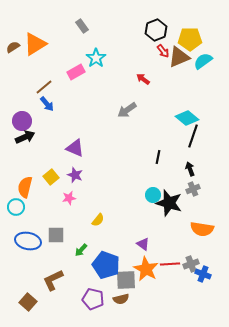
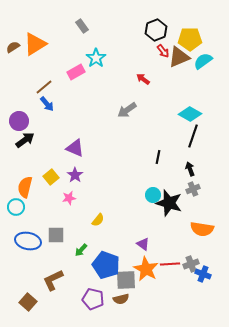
cyan diamond at (187, 118): moved 3 px right, 4 px up; rotated 10 degrees counterclockwise
purple circle at (22, 121): moved 3 px left
black arrow at (25, 137): moved 3 px down; rotated 12 degrees counterclockwise
purple star at (75, 175): rotated 14 degrees clockwise
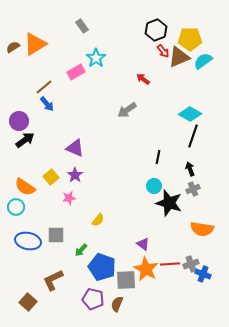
orange semicircle at (25, 187): rotated 70 degrees counterclockwise
cyan circle at (153, 195): moved 1 px right, 9 px up
blue pentagon at (106, 265): moved 4 px left, 2 px down
brown semicircle at (121, 299): moved 4 px left, 5 px down; rotated 126 degrees clockwise
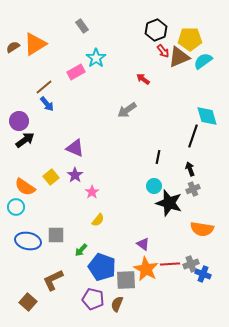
cyan diamond at (190, 114): moved 17 px right, 2 px down; rotated 45 degrees clockwise
pink star at (69, 198): moved 23 px right, 6 px up; rotated 24 degrees counterclockwise
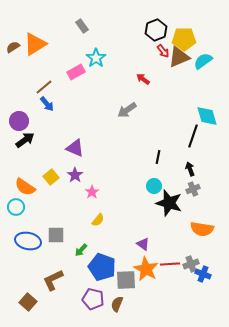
yellow pentagon at (190, 39): moved 6 px left
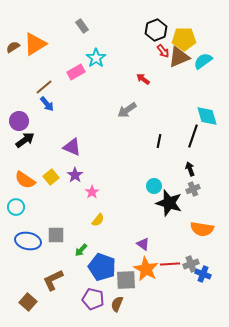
purple triangle at (75, 148): moved 3 px left, 1 px up
black line at (158, 157): moved 1 px right, 16 px up
orange semicircle at (25, 187): moved 7 px up
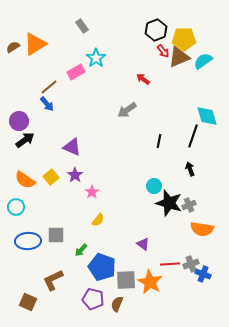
brown line at (44, 87): moved 5 px right
gray cross at (193, 189): moved 4 px left, 16 px down
blue ellipse at (28, 241): rotated 15 degrees counterclockwise
orange star at (146, 269): moved 4 px right, 13 px down
brown square at (28, 302): rotated 18 degrees counterclockwise
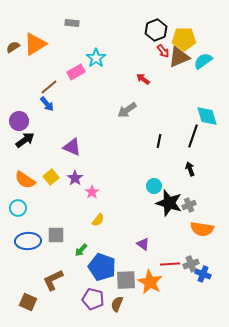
gray rectangle at (82, 26): moved 10 px left, 3 px up; rotated 48 degrees counterclockwise
purple star at (75, 175): moved 3 px down
cyan circle at (16, 207): moved 2 px right, 1 px down
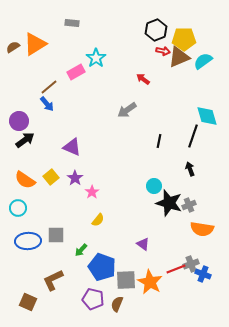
red arrow at (163, 51): rotated 40 degrees counterclockwise
red line at (170, 264): moved 6 px right, 5 px down; rotated 18 degrees counterclockwise
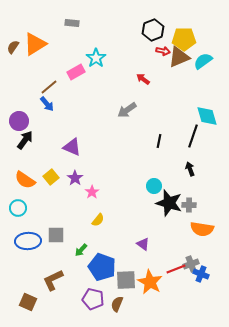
black hexagon at (156, 30): moved 3 px left
brown semicircle at (13, 47): rotated 24 degrees counterclockwise
black arrow at (25, 140): rotated 18 degrees counterclockwise
gray cross at (189, 205): rotated 24 degrees clockwise
blue cross at (203, 274): moved 2 px left
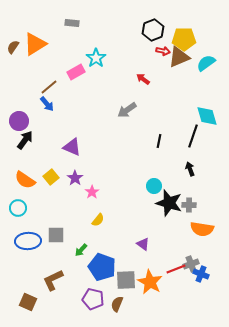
cyan semicircle at (203, 61): moved 3 px right, 2 px down
